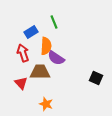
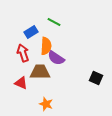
green line: rotated 40 degrees counterclockwise
red triangle: rotated 24 degrees counterclockwise
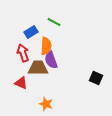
purple semicircle: moved 5 px left, 2 px down; rotated 36 degrees clockwise
brown trapezoid: moved 2 px left, 4 px up
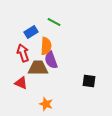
black square: moved 7 px left, 3 px down; rotated 16 degrees counterclockwise
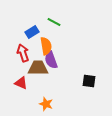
blue rectangle: moved 1 px right
orange semicircle: rotated 12 degrees counterclockwise
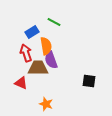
red arrow: moved 3 px right
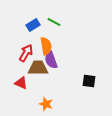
blue rectangle: moved 1 px right, 7 px up
red arrow: rotated 48 degrees clockwise
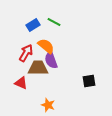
orange semicircle: rotated 42 degrees counterclockwise
black square: rotated 16 degrees counterclockwise
orange star: moved 2 px right, 1 px down
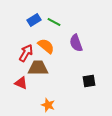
blue rectangle: moved 1 px right, 5 px up
purple semicircle: moved 25 px right, 17 px up
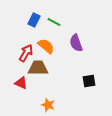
blue rectangle: rotated 32 degrees counterclockwise
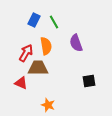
green line: rotated 32 degrees clockwise
orange semicircle: rotated 42 degrees clockwise
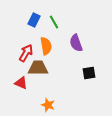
black square: moved 8 px up
